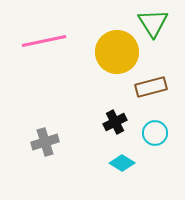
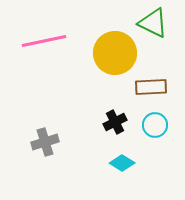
green triangle: rotated 32 degrees counterclockwise
yellow circle: moved 2 px left, 1 px down
brown rectangle: rotated 12 degrees clockwise
cyan circle: moved 8 px up
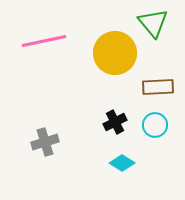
green triangle: rotated 24 degrees clockwise
brown rectangle: moved 7 px right
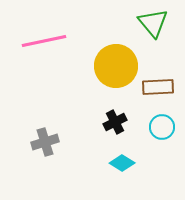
yellow circle: moved 1 px right, 13 px down
cyan circle: moved 7 px right, 2 px down
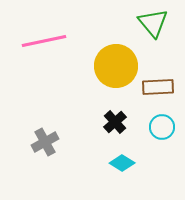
black cross: rotated 15 degrees counterclockwise
gray cross: rotated 12 degrees counterclockwise
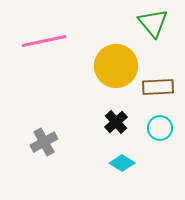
black cross: moved 1 px right
cyan circle: moved 2 px left, 1 px down
gray cross: moved 1 px left
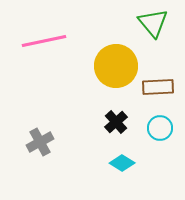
gray cross: moved 4 px left
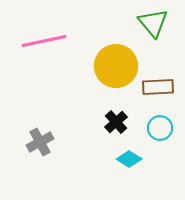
cyan diamond: moved 7 px right, 4 px up
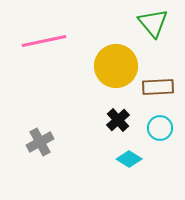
black cross: moved 2 px right, 2 px up
